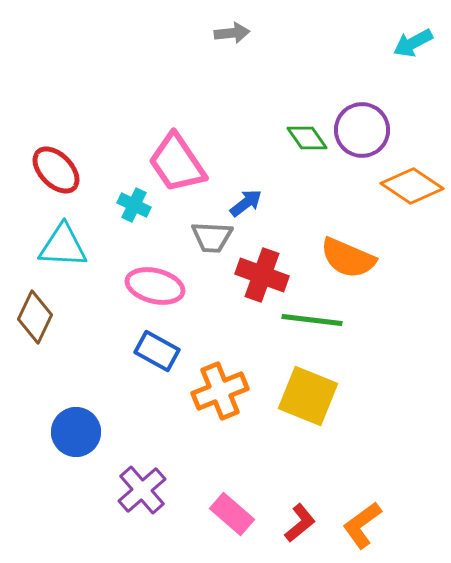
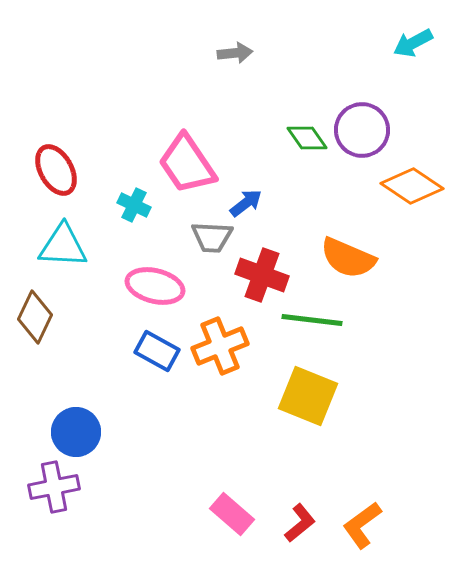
gray arrow: moved 3 px right, 20 px down
pink trapezoid: moved 10 px right, 1 px down
red ellipse: rotated 15 degrees clockwise
orange cross: moved 45 px up
purple cross: moved 88 px left, 3 px up; rotated 30 degrees clockwise
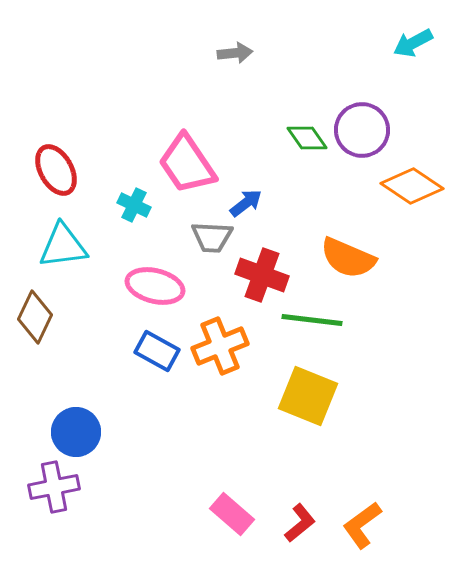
cyan triangle: rotated 10 degrees counterclockwise
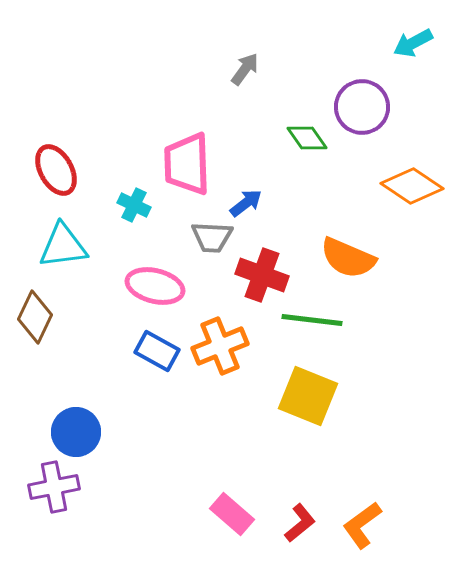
gray arrow: moved 10 px right, 16 px down; rotated 48 degrees counterclockwise
purple circle: moved 23 px up
pink trapezoid: rotated 32 degrees clockwise
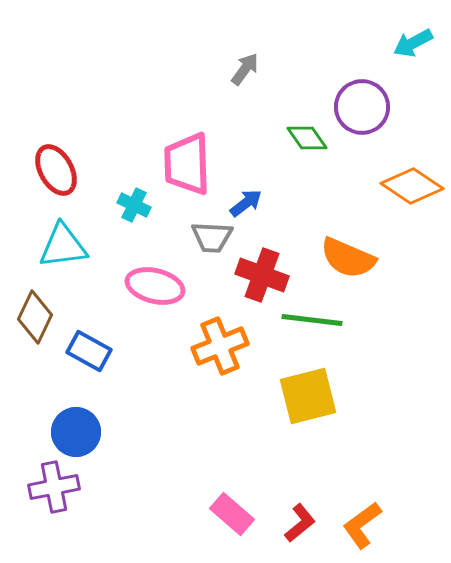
blue rectangle: moved 68 px left
yellow square: rotated 36 degrees counterclockwise
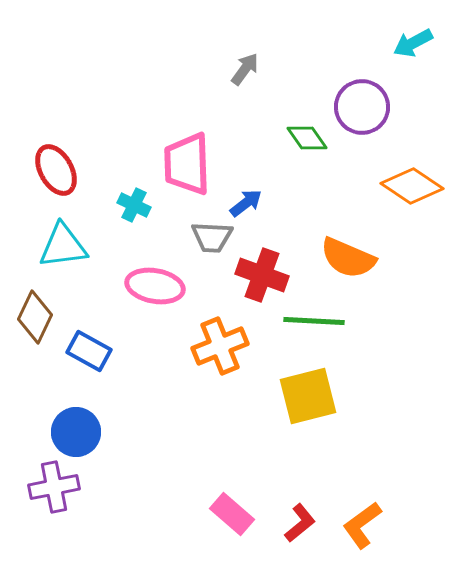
pink ellipse: rotated 4 degrees counterclockwise
green line: moved 2 px right, 1 px down; rotated 4 degrees counterclockwise
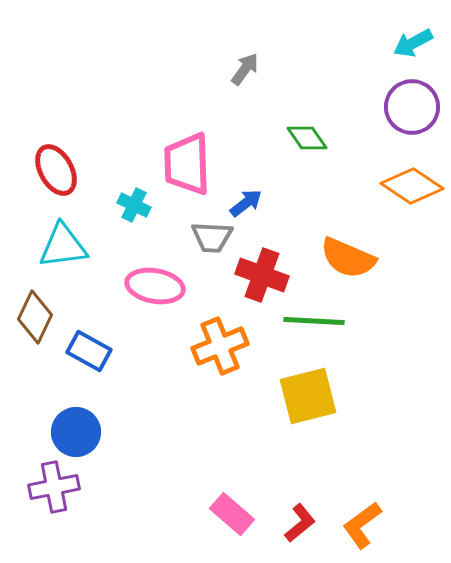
purple circle: moved 50 px right
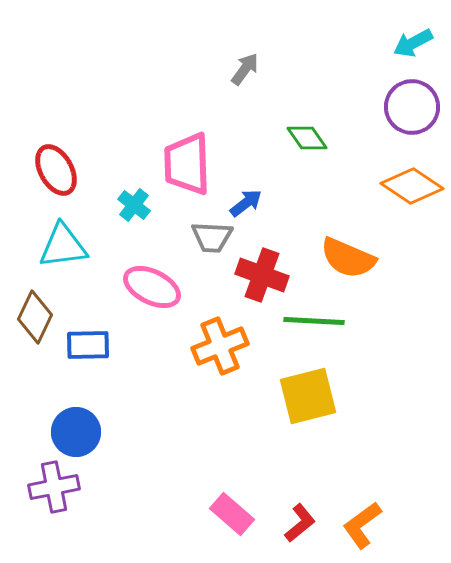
cyan cross: rotated 12 degrees clockwise
pink ellipse: moved 3 px left, 1 px down; rotated 16 degrees clockwise
blue rectangle: moved 1 px left, 6 px up; rotated 30 degrees counterclockwise
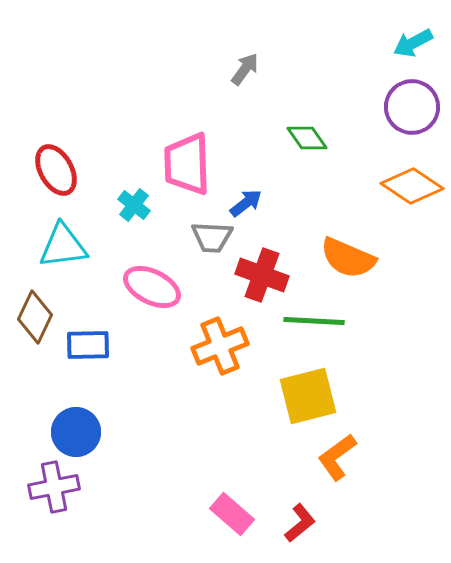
orange L-shape: moved 25 px left, 68 px up
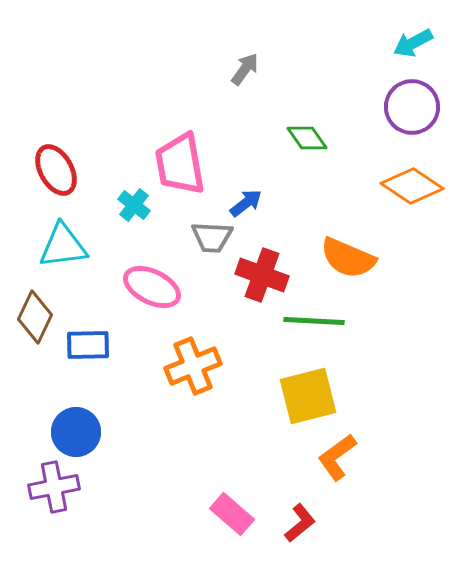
pink trapezoid: moved 7 px left; rotated 8 degrees counterclockwise
orange cross: moved 27 px left, 20 px down
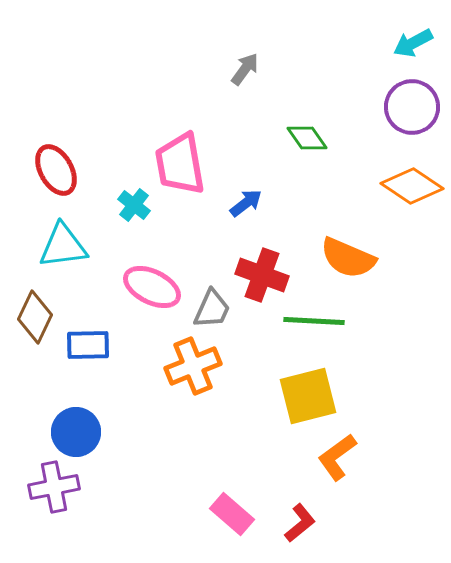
gray trapezoid: moved 72 px down; rotated 69 degrees counterclockwise
